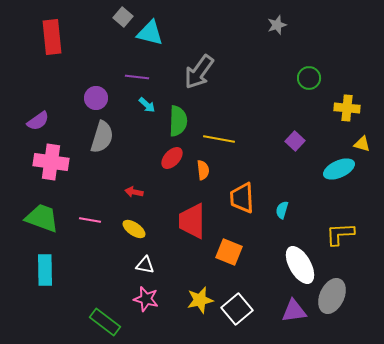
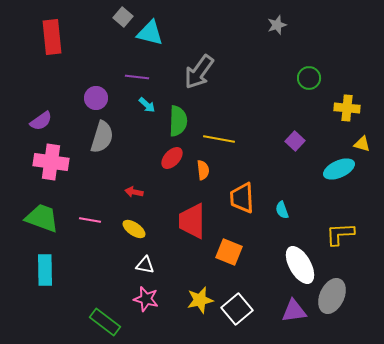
purple semicircle: moved 3 px right
cyan semicircle: rotated 36 degrees counterclockwise
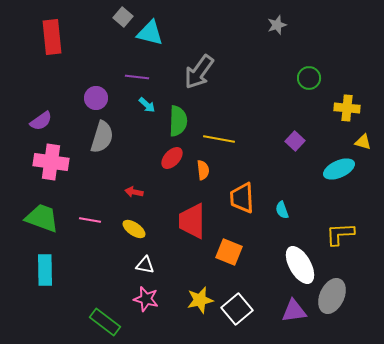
yellow triangle: moved 1 px right, 2 px up
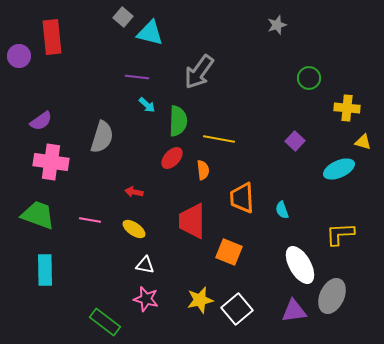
purple circle: moved 77 px left, 42 px up
green trapezoid: moved 4 px left, 3 px up
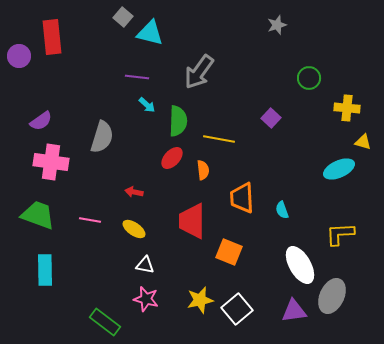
purple square: moved 24 px left, 23 px up
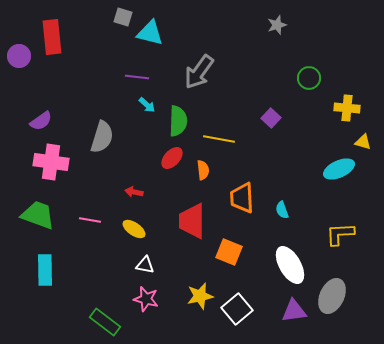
gray square: rotated 24 degrees counterclockwise
white ellipse: moved 10 px left
yellow star: moved 4 px up
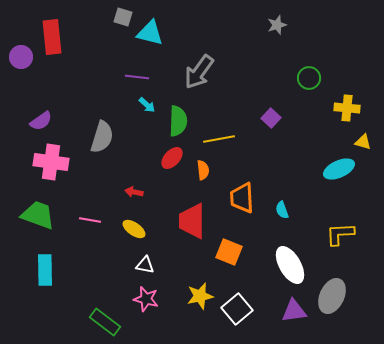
purple circle: moved 2 px right, 1 px down
yellow line: rotated 20 degrees counterclockwise
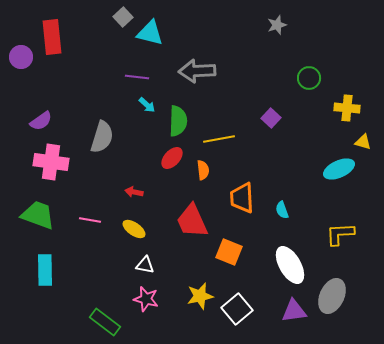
gray square: rotated 30 degrees clockwise
gray arrow: moved 2 px left, 1 px up; rotated 51 degrees clockwise
red trapezoid: rotated 24 degrees counterclockwise
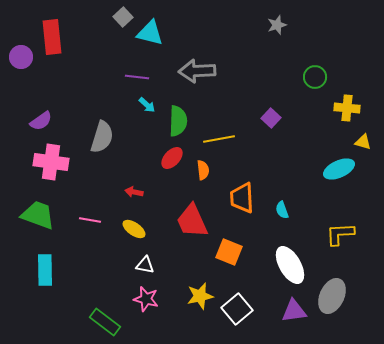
green circle: moved 6 px right, 1 px up
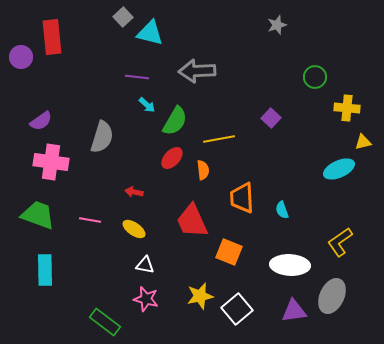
green semicircle: moved 3 px left; rotated 28 degrees clockwise
yellow triangle: rotated 30 degrees counterclockwise
yellow L-shape: moved 8 px down; rotated 32 degrees counterclockwise
white ellipse: rotated 57 degrees counterclockwise
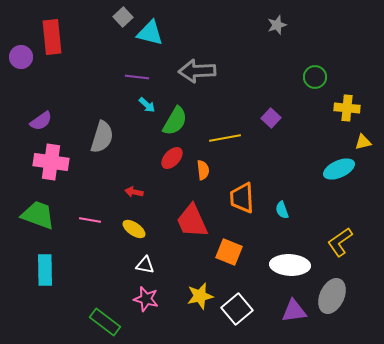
yellow line: moved 6 px right, 1 px up
